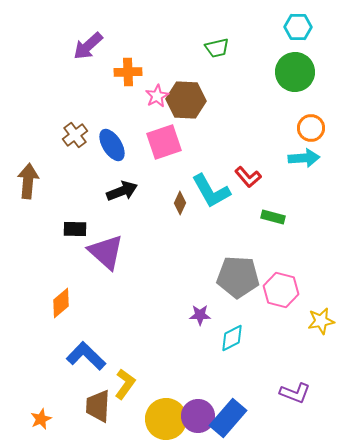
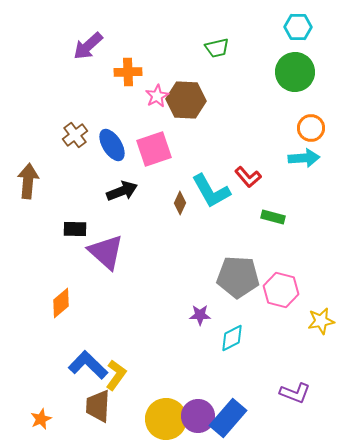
pink square: moved 10 px left, 7 px down
blue L-shape: moved 2 px right, 9 px down
yellow L-shape: moved 9 px left, 9 px up
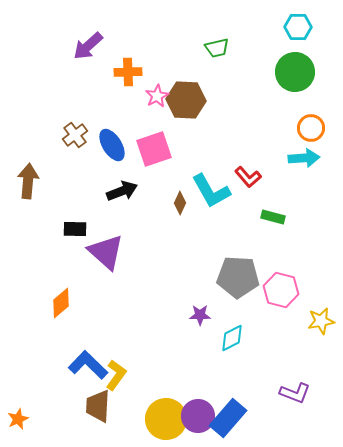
orange star: moved 23 px left
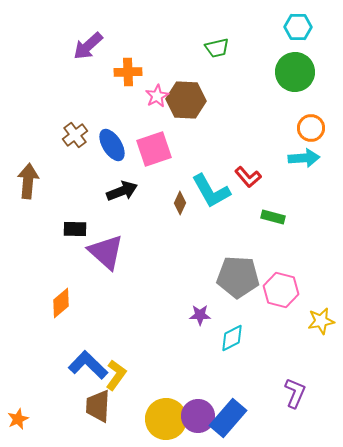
purple L-shape: rotated 88 degrees counterclockwise
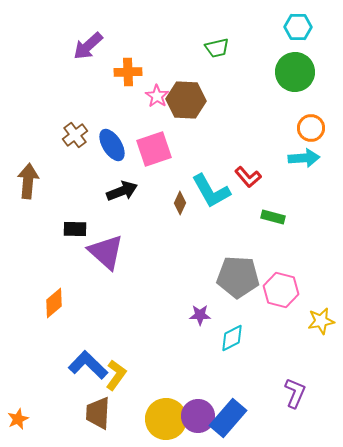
pink star: rotated 10 degrees counterclockwise
orange diamond: moved 7 px left
brown trapezoid: moved 7 px down
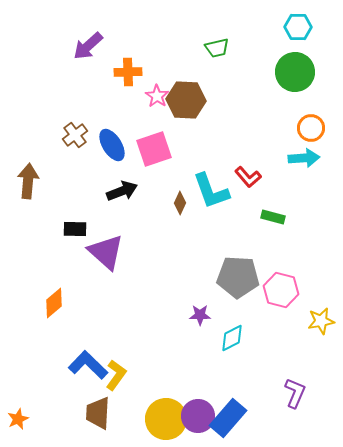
cyan L-shape: rotated 9 degrees clockwise
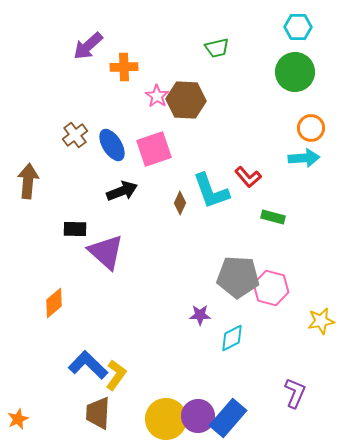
orange cross: moved 4 px left, 5 px up
pink hexagon: moved 10 px left, 2 px up
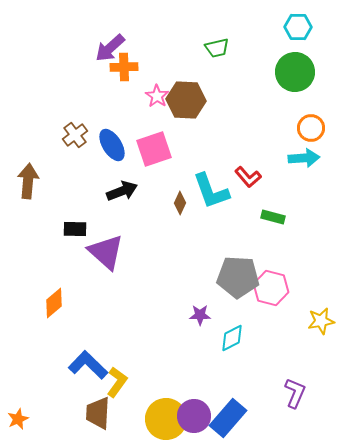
purple arrow: moved 22 px right, 2 px down
yellow L-shape: moved 1 px right, 7 px down
purple circle: moved 4 px left
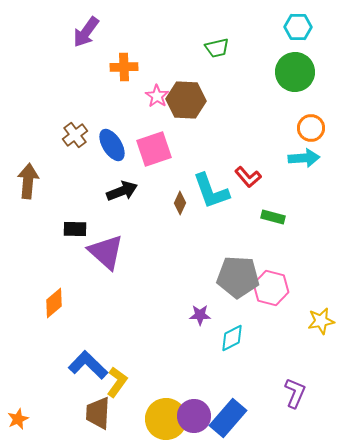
purple arrow: moved 24 px left, 16 px up; rotated 12 degrees counterclockwise
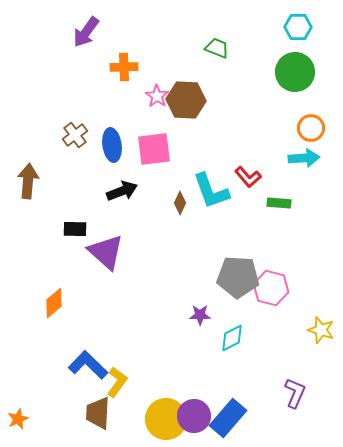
green trapezoid: rotated 145 degrees counterclockwise
blue ellipse: rotated 24 degrees clockwise
pink square: rotated 12 degrees clockwise
green rectangle: moved 6 px right, 14 px up; rotated 10 degrees counterclockwise
yellow star: moved 9 px down; rotated 28 degrees clockwise
